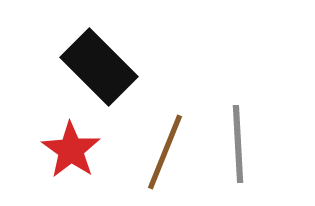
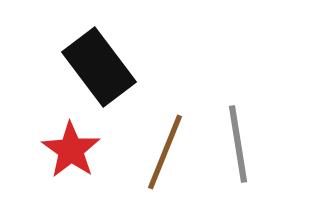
black rectangle: rotated 8 degrees clockwise
gray line: rotated 6 degrees counterclockwise
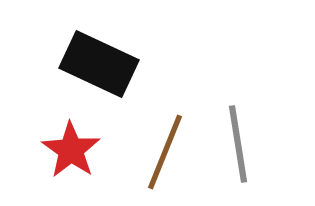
black rectangle: moved 3 px up; rotated 28 degrees counterclockwise
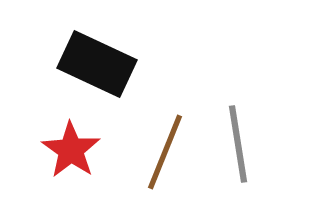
black rectangle: moved 2 px left
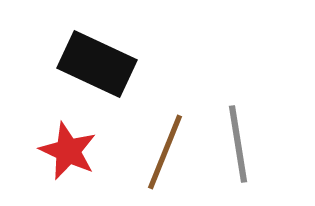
red star: moved 3 px left, 1 px down; rotated 10 degrees counterclockwise
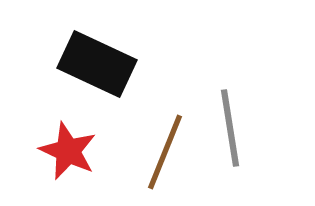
gray line: moved 8 px left, 16 px up
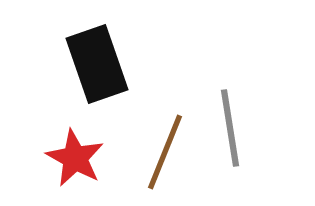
black rectangle: rotated 46 degrees clockwise
red star: moved 7 px right, 7 px down; rotated 4 degrees clockwise
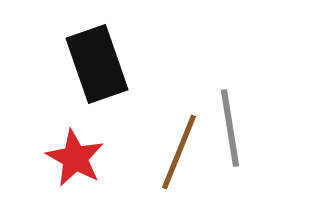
brown line: moved 14 px right
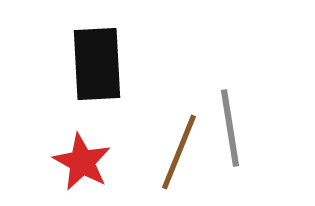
black rectangle: rotated 16 degrees clockwise
red star: moved 7 px right, 4 px down
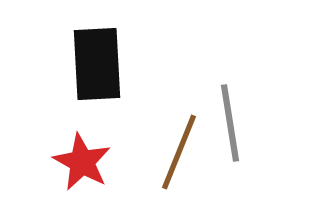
gray line: moved 5 px up
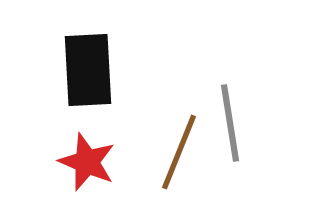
black rectangle: moved 9 px left, 6 px down
red star: moved 5 px right; rotated 6 degrees counterclockwise
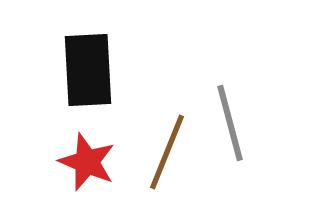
gray line: rotated 6 degrees counterclockwise
brown line: moved 12 px left
